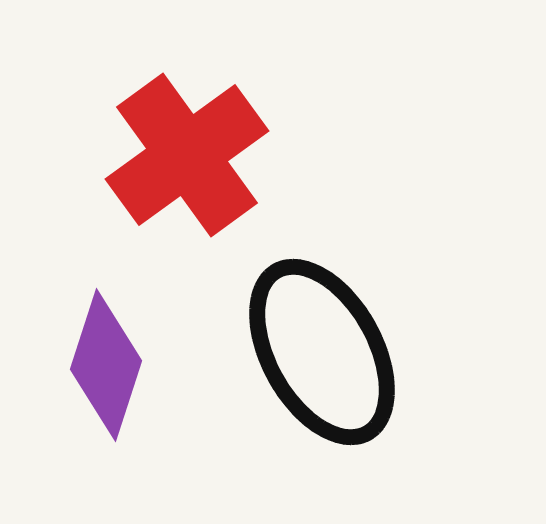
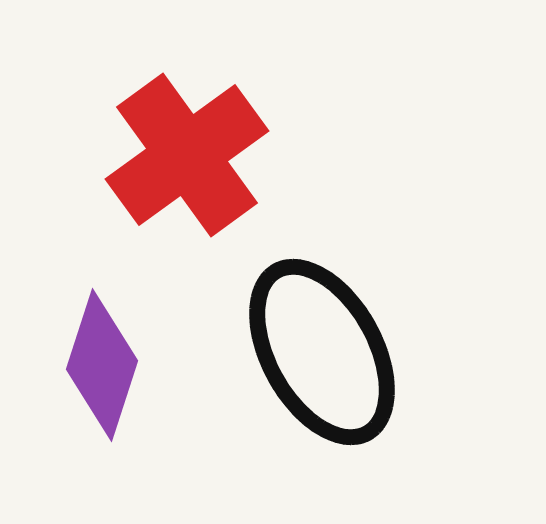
purple diamond: moved 4 px left
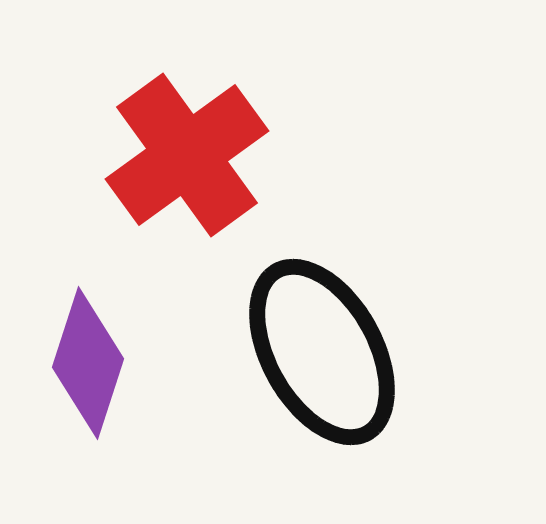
purple diamond: moved 14 px left, 2 px up
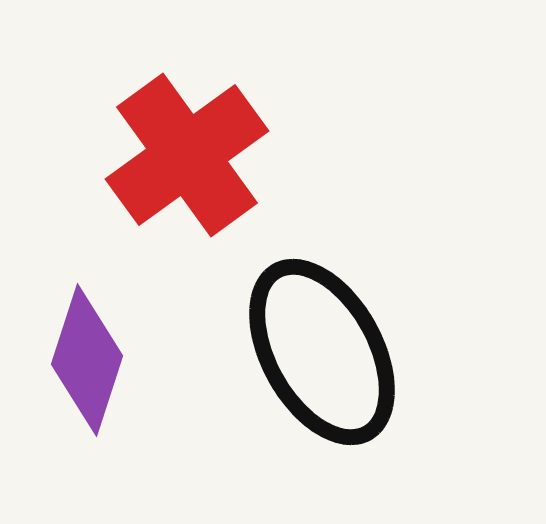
purple diamond: moved 1 px left, 3 px up
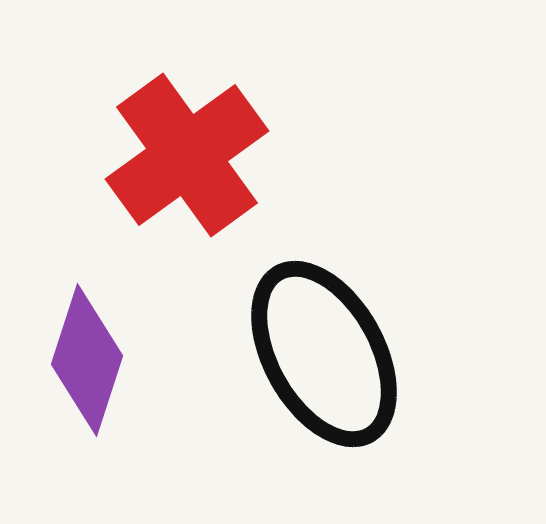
black ellipse: moved 2 px right, 2 px down
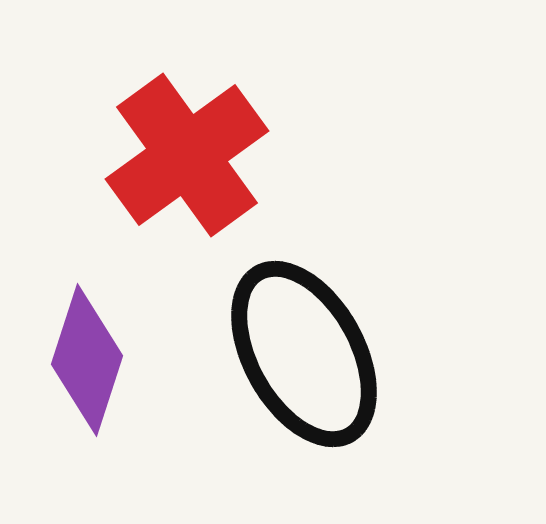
black ellipse: moved 20 px left
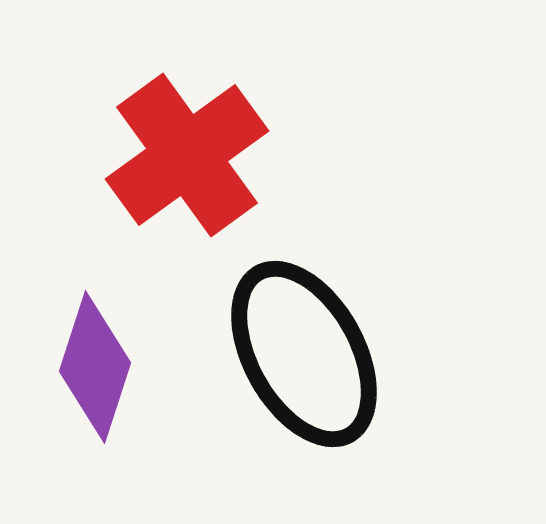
purple diamond: moved 8 px right, 7 px down
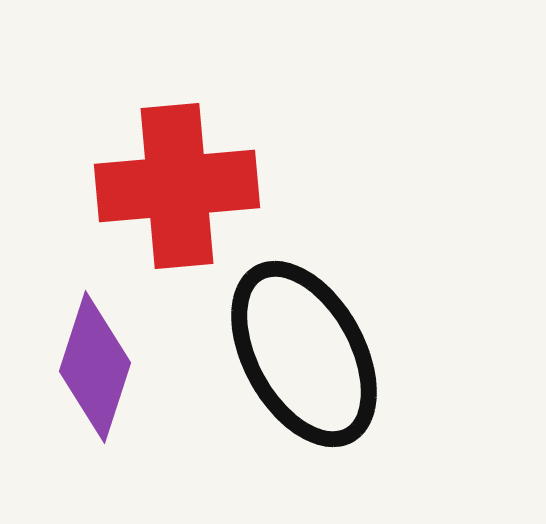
red cross: moved 10 px left, 31 px down; rotated 31 degrees clockwise
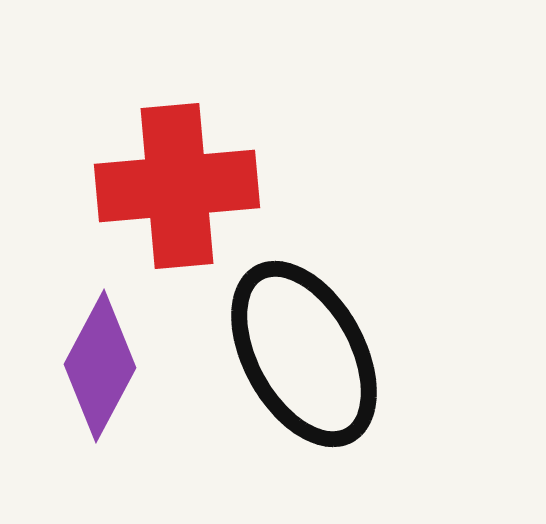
purple diamond: moved 5 px right, 1 px up; rotated 10 degrees clockwise
